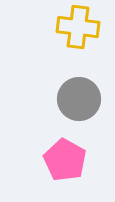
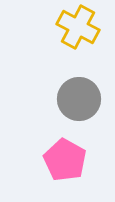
yellow cross: rotated 21 degrees clockwise
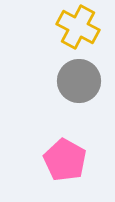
gray circle: moved 18 px up
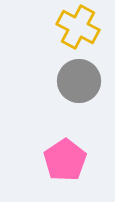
pink pentagon: rotated 9 degrees clockwise
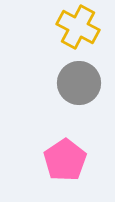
gray circle: moved 2 px down
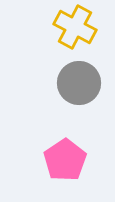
yellow cross: moved 3 px left
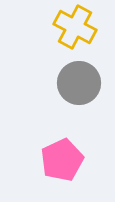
pink pentagon: moved 3 px left; rotated 9 degrees clockwise
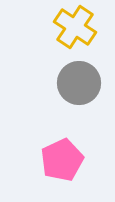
yellow cross: rotated 6 degrees clockwise
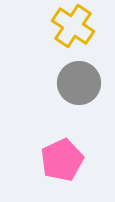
yellow cross: moved 2 px left, 1 px up
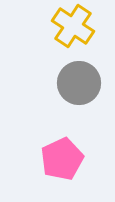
pink pentagon: moved 1 px up
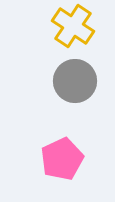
gray circle: moved 4 px left, 2 px up
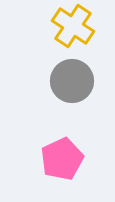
gray circle: moved 3 px left
